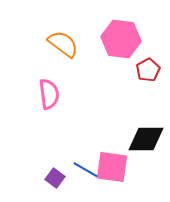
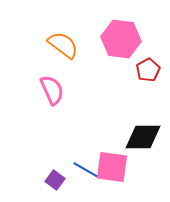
orange semicircle: moved 1 px down
pink semicircle: moved 3 px right, 4 px up; rotated 16 degrees counterclockwise
black diamond: moved 3 px left, 2 px up
purple square: moved 2 px down
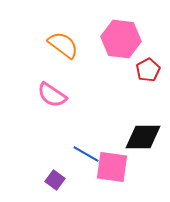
pink semicircle: moved 5 px down; rotated 148 degrees clockwise
blue line: moved 16 px up
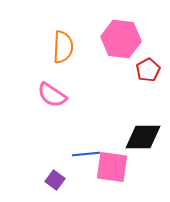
orange semicircle: moved 2 px down; rotated 56 degrees clockwise
blue line: rotated 36 degrees counterclockwise
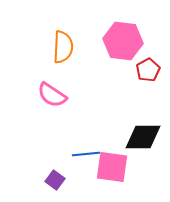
pink hexagon: moved 2 px right, 2 px down
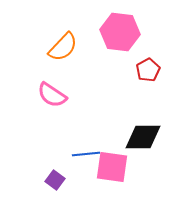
pink hexagon: moved 3 px left, 9 px up
orange semicircle: rotated 40 degrees clockwise
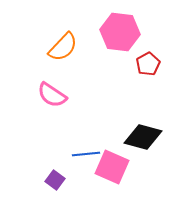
red pentagon: moved 6 px up
black diamond: rotated 15 degrees clockwise
pink square: rotated 16 degrees clockwise
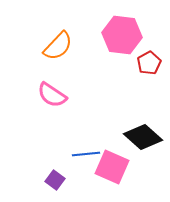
pink hexagon: moved 2 px right, 3 px down
orange semicircle: moved 5 px left, 1 px up
red pentagon: moved 1 px right, 1 px up
black diamond: rotated 27 degrees clockwise
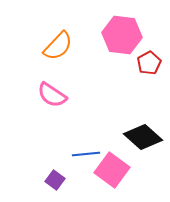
pink square: moved 3 px down; rotated 12 degrees clockwise
